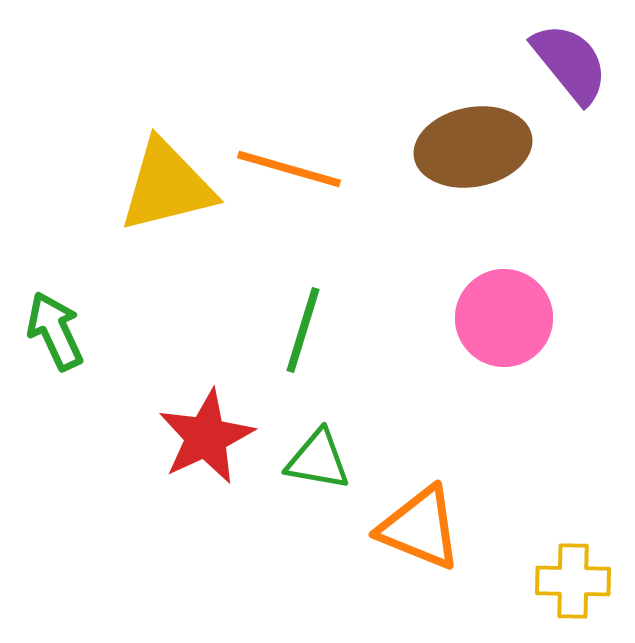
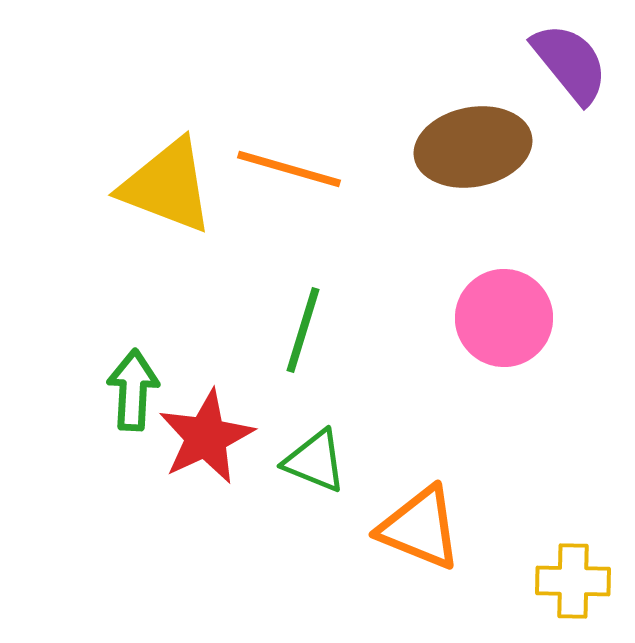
yellow triangle: rotated 35 degrees clockwise
green arrow: moved 78 px right, 59 px down; rotated 28 degrees clockwise
green triangle: moved 3 px left, 1 px down; rotated 12 degrees clockwise
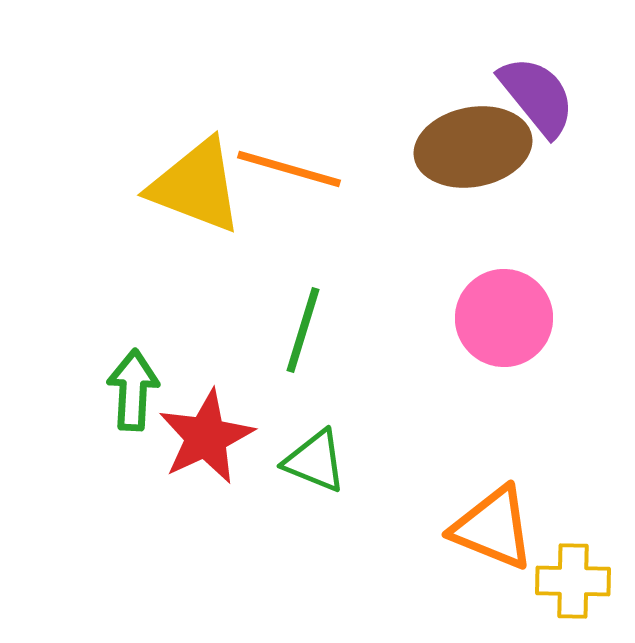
purple semicircle: moved 33 px left, 33 px down
yellow triangle: moved 29 px right
orange triangle: moved 73 px right
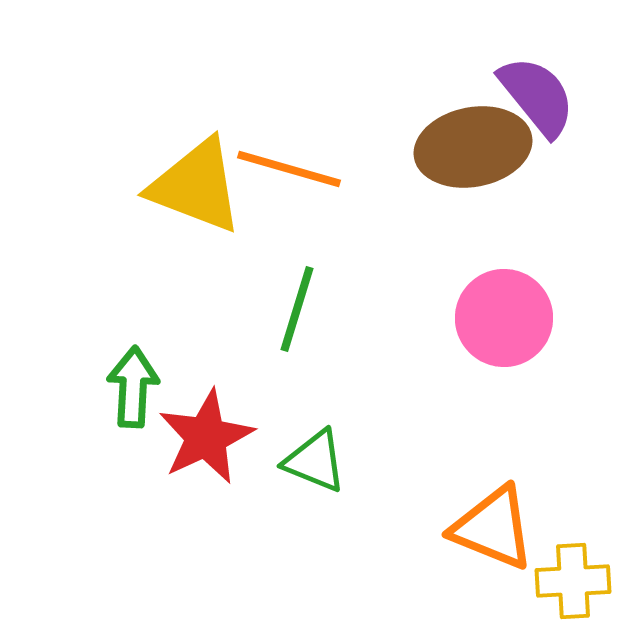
green line: moved 6 px left, 21 px up
green arrow: moved 3 px up
yellow cross: rotated 4 degrees counterclockwise
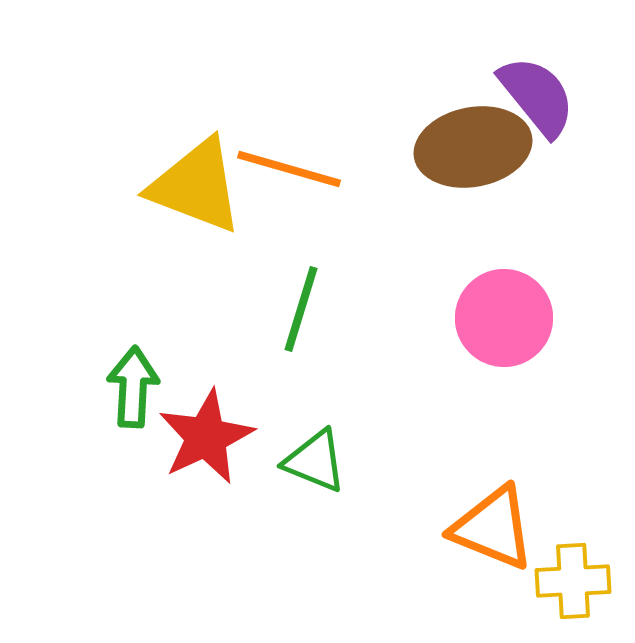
green line: moved 4 px right
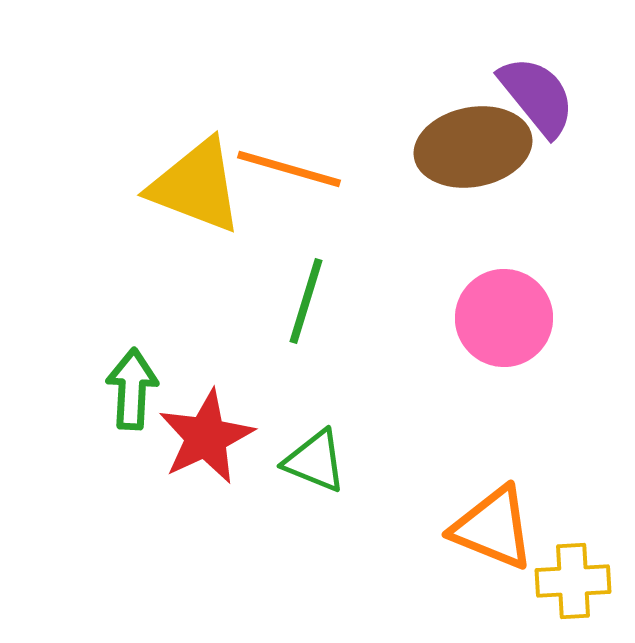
green line: moved 5 px right, 8 px up
green arrow: moved 1 px left, 2 px down
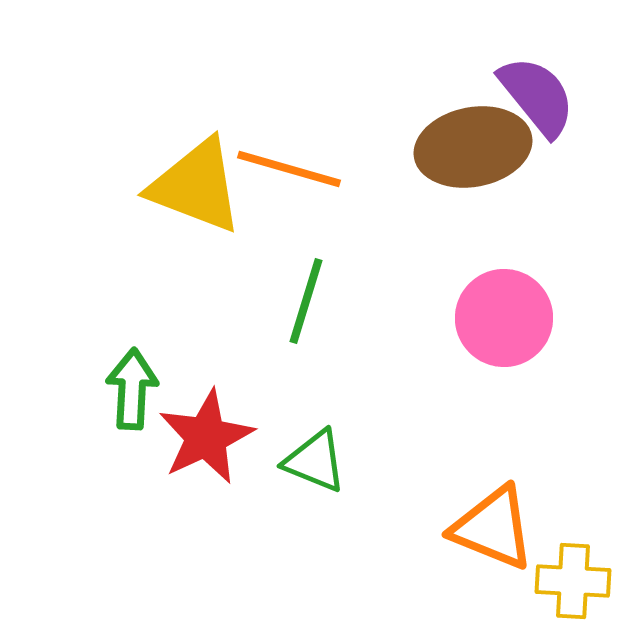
yellow cross: rotated 6 degrees clockwise
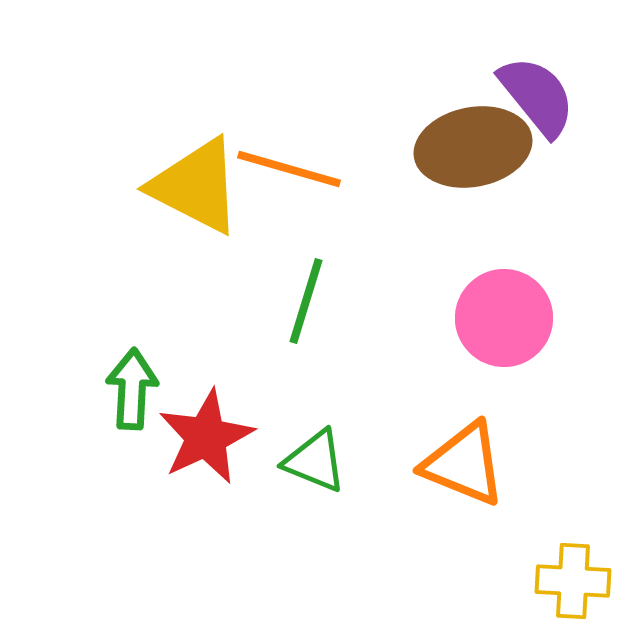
yellow triangle: rotated 6 degrees clockwise
orange triangle: moved 29 px left, 64 px up
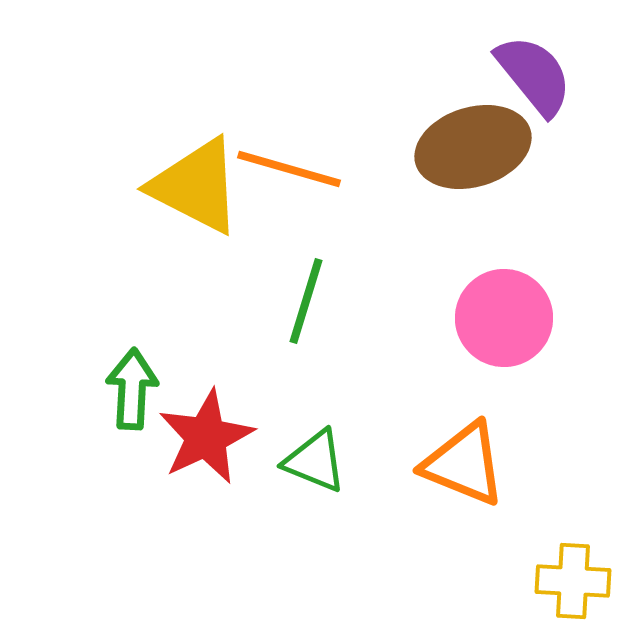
purple semicircle: moved 3 px left, 21 px up
brown ellipse: rotated 6 degrees counterclockwise
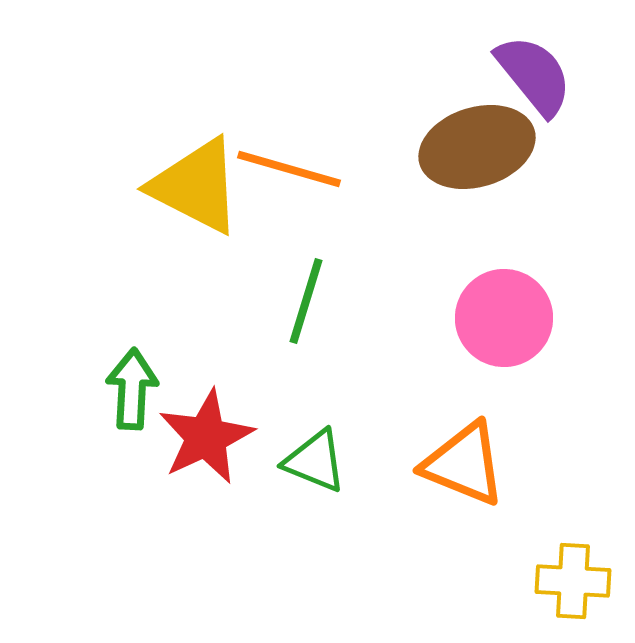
brown ellipse: moved 4 px right
